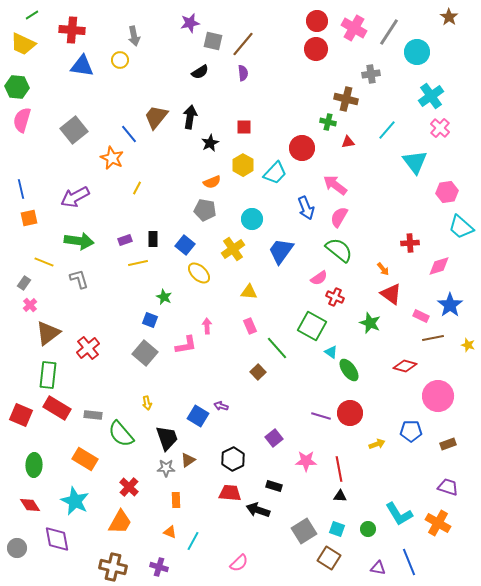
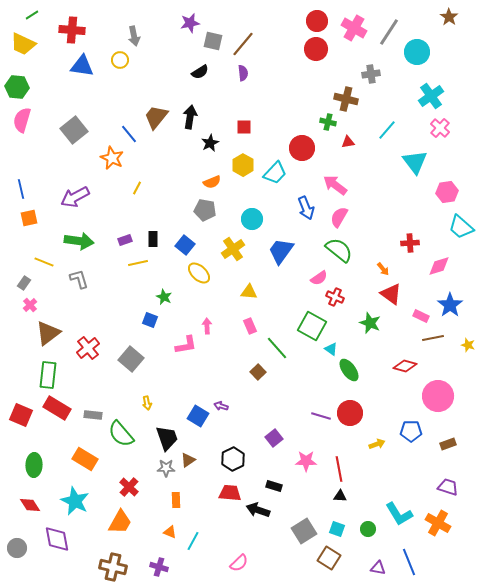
cyan triangle at (331, 352): moved 3 px up
gray square at (145, 353): moved 14 px left, 6 px down
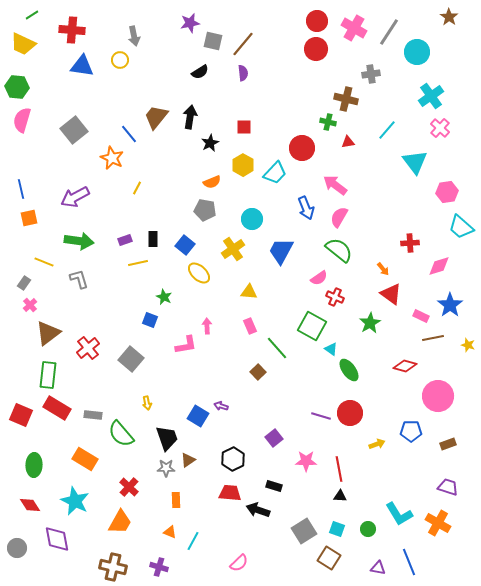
blue trapezoid at (281, 251): rotated 8 degrees counterclockwise
green star at (370, 323): rotated 20 degrees clockwise
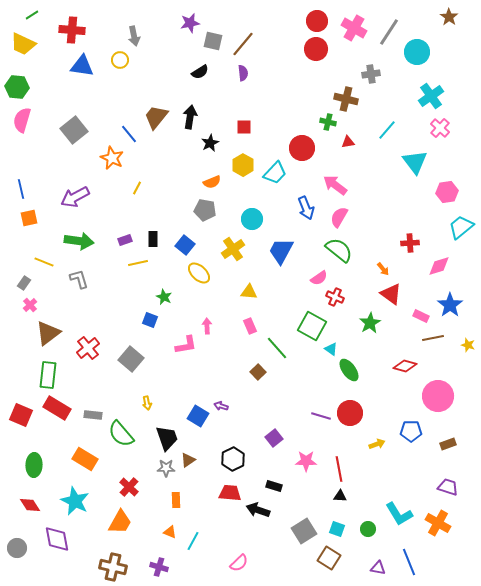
cyan trapezoid at (461, 227): rotated 100 degrees clockwise
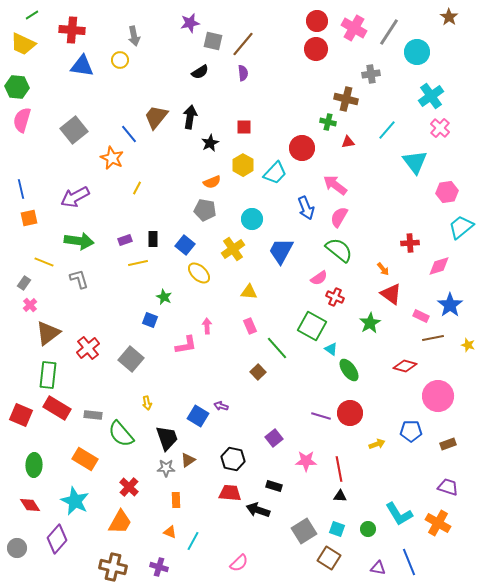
black hexagon at (233, 459): rotated 20 degrees counterclockwise
purple diamond at (57, 539): rotated 52 degrees clockwise
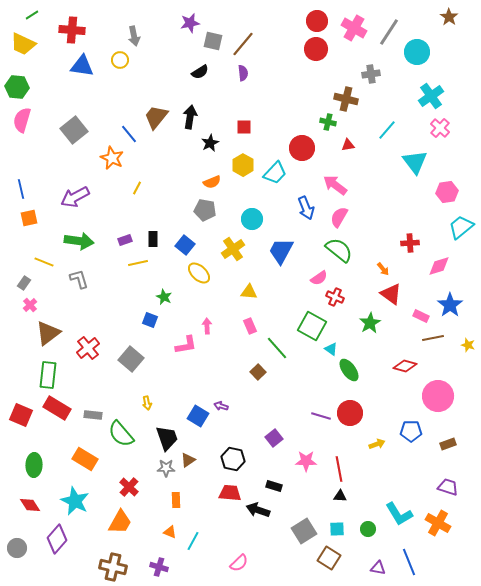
red triangle at (348, 142): moved 3 px down
cyan square at (337, 529): rotated 21 degrees counterclockwise
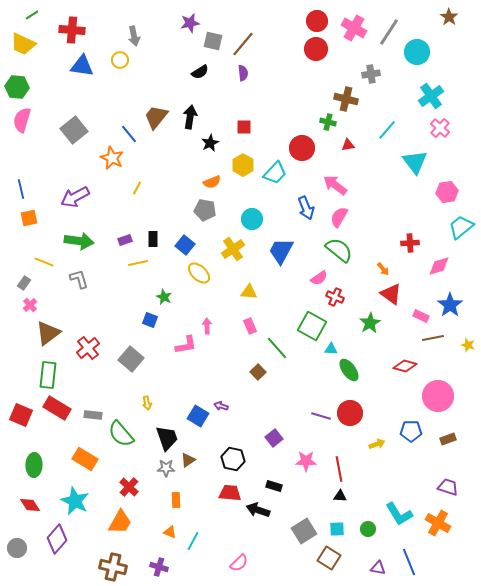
cyan triangle at (331, 349): rotated 32 degrees counterclockwise
brown rectangle at (448, 444): moved 5 px up
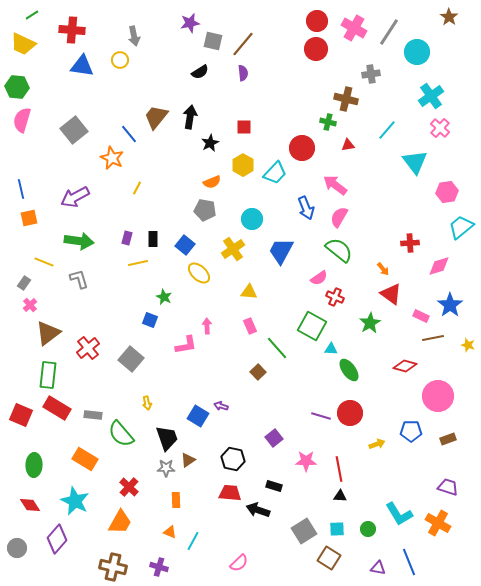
purple rectangle at (125, 240): moved 2 px right, 2 px up; rotated 56 degrees counterclockwise
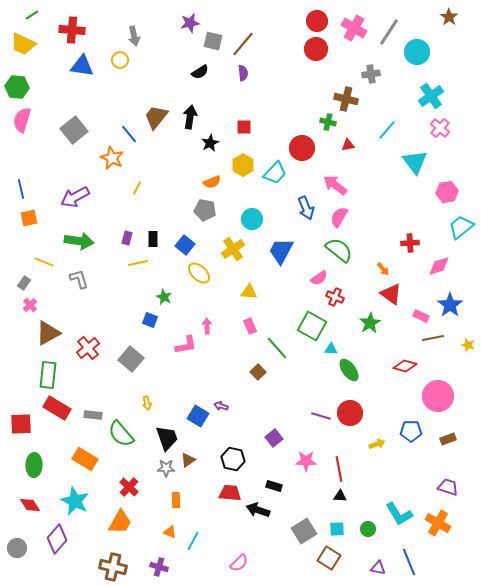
brown triangle at (48, 333): rotated 8 degrees clockwise
red square at (21, 415): moved 9 px down; rotated 25 degrees counterclockwise
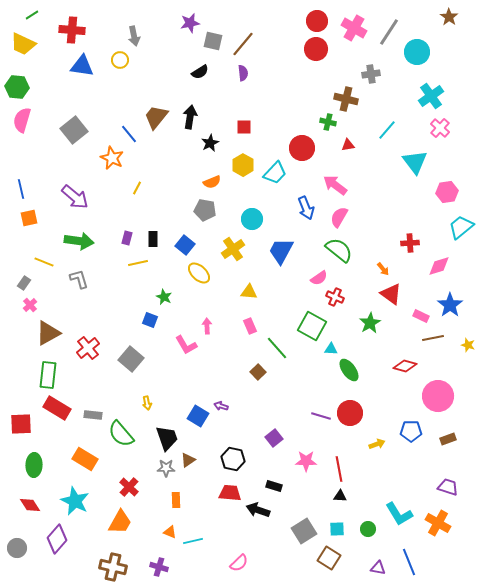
purple arrow at (75, 197): rotated 112 degrees counterclockwise
pink L-shape at (186, 345): rotated 70 degrees clockwise
cyan line at (193, 541): rotated 48 degrees clockwise
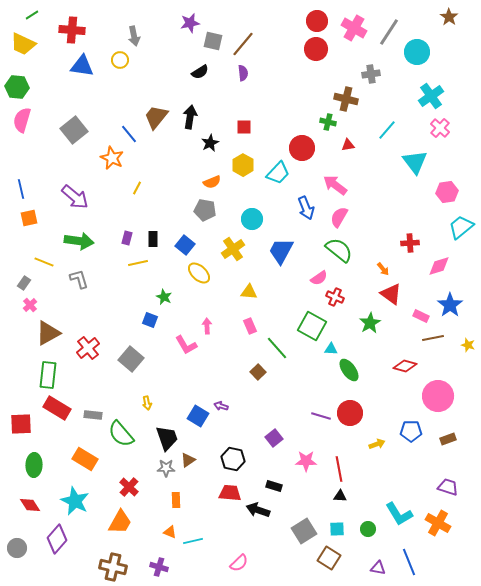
cyan trapezoid at (275, 173): moved 3 px right
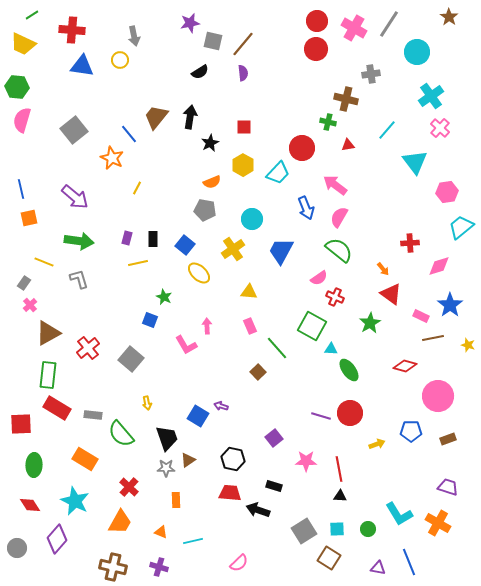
gray line at (389, 32): moved 8 px up
orange triangle at (170, 532): moved 9 px left
